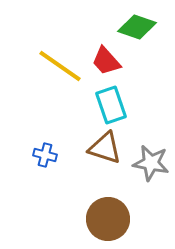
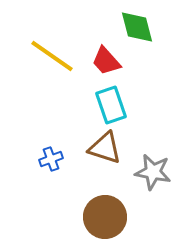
green diamond: rotated 57 degrees clockwise
yellow line: moved 8 px left, 10 px up
blue cross: moved 6 px right, 4 px down; rotated 35 degrees counterclockwise
gray star: moved 2 px right, 9 px down
brown circle: moved 3 px left, 2 px up
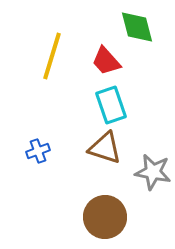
yellow line: rotated 72 degrees clockwise
blue cross: moved 13 px left, 8 px up
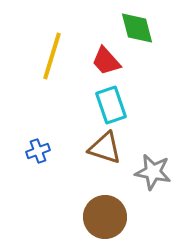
green diamond: moved 1 px down
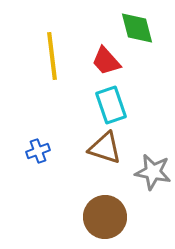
yellow line: rotated 24 degrees counterclockwise
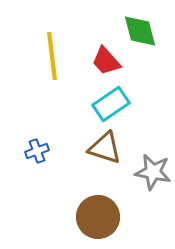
green diamond: moved 3 px right, 3 px down
cyan rectangle: moved 1 px up; rotated 75 degrees clockwise
blue cross: moved 1 px left
brown circle: moved 7 px left
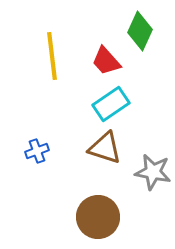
green diamond: rotated 39 degrees clockwise
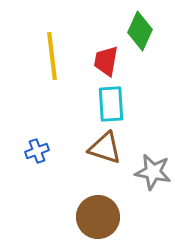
red trapezoid: rotated 52 degrees clockwise
cyan rectangle: rotated 60 degrees counterclockwise
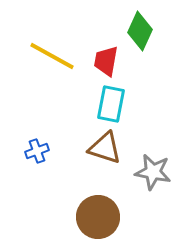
yellow line: rotated 54 degrees counterclockwise
cyan rectangle: rotated 15 degrees clockwise
